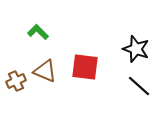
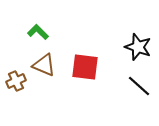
black star: moved 2 px right, 2 px up
brown triangle: moved 1 px left, 6 px up
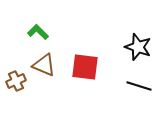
black line: rotated 25 degrees counterclockwise
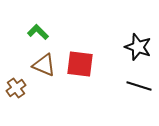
red square: moved 5 px left, 3 px up
brown cross: moved 7 px down; rotated 12 degrees counterclockwise
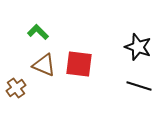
red square: moved 1 px left
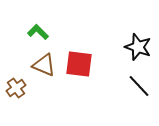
black line: rotated 30 degrees clockwise
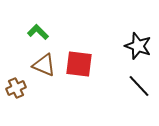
black star: moved 1 px up
brown cross: rotated 12 degrees clockwise
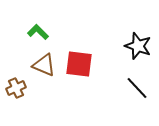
black line: moved 2 px left, 2 px down
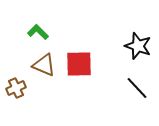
red square: rotated 8 degrees counterclockwise
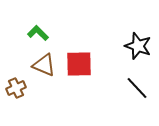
green L-shape: moved 1 px down
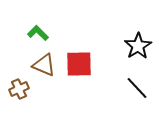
black star: rotated 20 degrees clockwise
brown cross: moved 3 px right, 1 px down
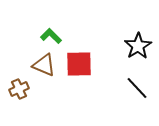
green L-shape: moved 13 px right, 3 px down
